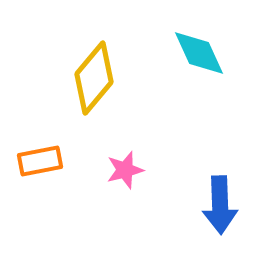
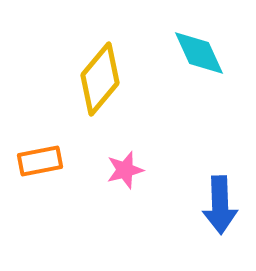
yellow diamond: moved 6 px right, 1 px down
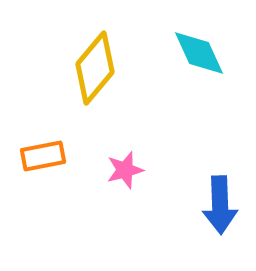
yellow diamond: moved 5 px left, 11 px up
orange rectangle: moved 3 px right, 5 px up
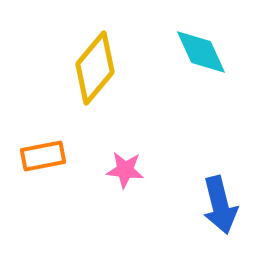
cyan diamond: moved 2 px right, 1 px up
pink star: rotated 21 degrees clockwise
blue arrow: rotated 12 degrees counterclockwise
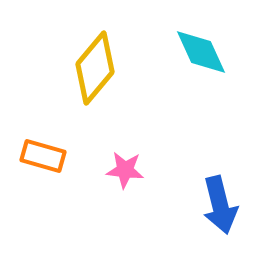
orange rectangle: rotated 27 degrees clockwise
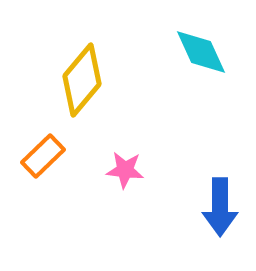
yellow diamond: moved 13 px left, 12 px down
orange rectangle: rotated 60 degrees counterclockwise
blue arrow: moved 2 px down; rotated 14 degrees clockwise
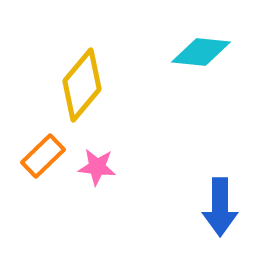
cyan diamond: rotated 60 degrees counterclockwise
yellow diamond: moved 5 px down
pink star: moved 28 px left, 3 px up
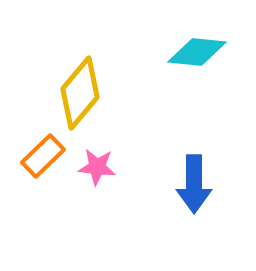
cyan diamond: moved 4 px left
yellow diamond: moved 2 px left, 8 px down
blue arrow: moved 26 px left, 23 px up
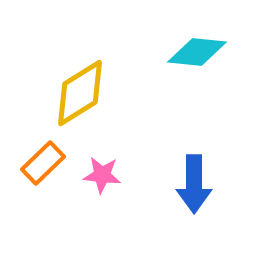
yellow diamond: rotated 18 degrees clockwise
orange rectangle: moved 7 px down
pink star: moved 5 px right, 8 px down
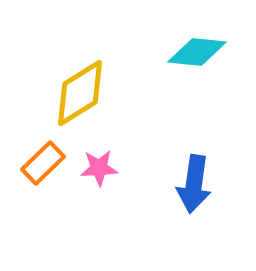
pink star: moved 3 px left, 7 px up; rotated 9 degrees counterclockwise
blue arrow: rotated 8 degrees clockwise
